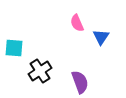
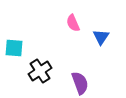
pink semicircle: moved 4 px left
purple semicircle: moved 1 px down
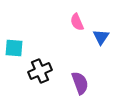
pink semicircle: moved 4 px right, 1 px up
black cross: rotated 10 degrees clockwise
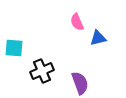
blue triangle: moved 3 px left, 1 px down; rotated 42 degrees clockwise
black cross: moved 2 px right
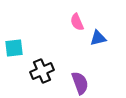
cyan square: rotated 12 degrees counterclockwise
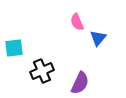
blue triangle: rotated 36 degrees counterclockwise
purple semicircle: rotated 45 degrees clockwise
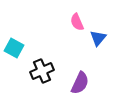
cyan square: rotated 36 degrees clockwise
